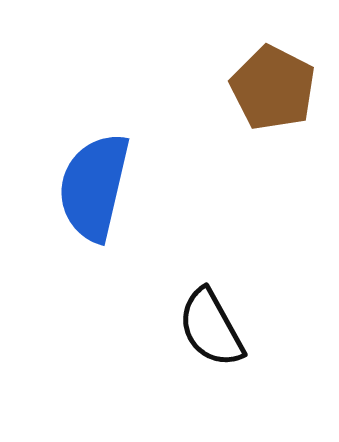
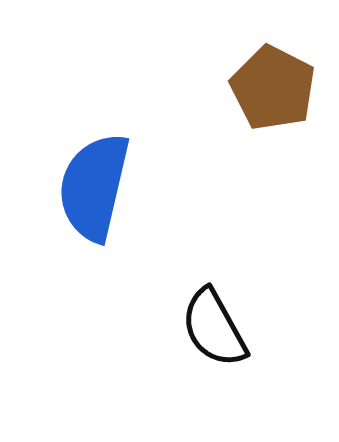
black semicircle: moved 3 px right
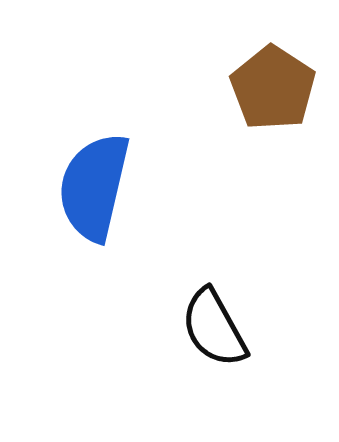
brown pentagon: rotated 6 degrees clockwise
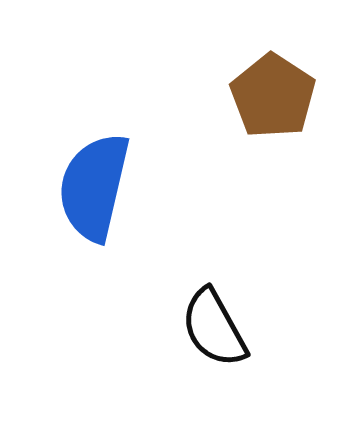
brown pentagon: moved 8 px down
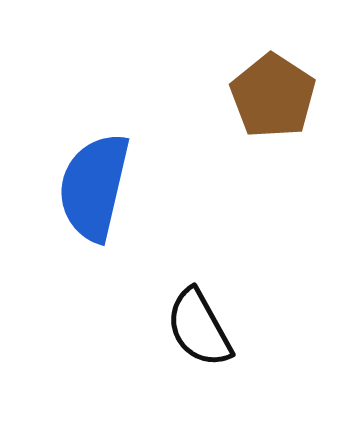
black semicircle: moved 15 px left
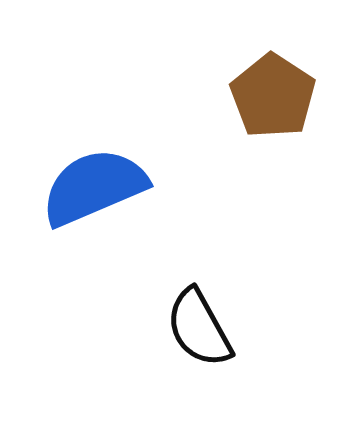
blue semicircle: rotated 54 degrees clockwise
